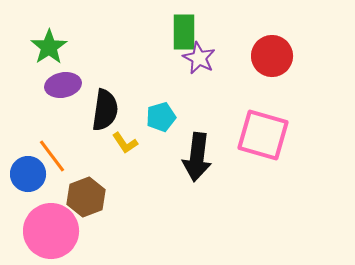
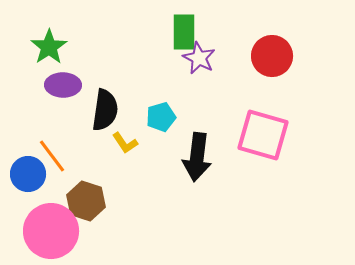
purple ellipse: rotated 12 degrees clockwise
brown hexagon: moved 4 px down; rotated 21 degrees counterclockwise
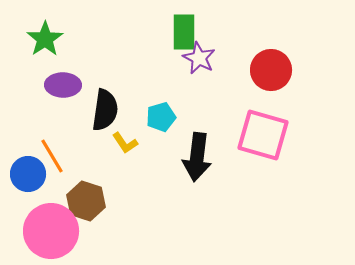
green star: moved 4 px left, 8 px up
red circle: moved 1 px left, 14 px down
orange line: rotated 6 degrees clockwise
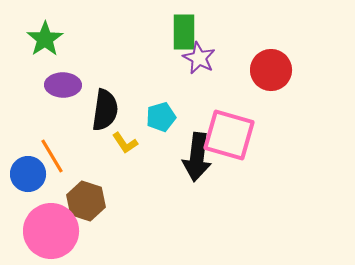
pink square: moved 34 px left
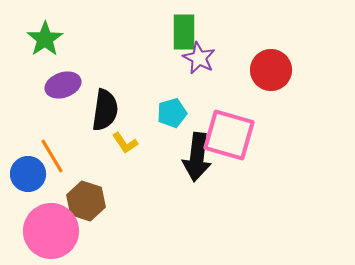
purple ellipse: rotated 20 degrees counterclockwise
cyan pentagon: moved 11 px right, 4 px up
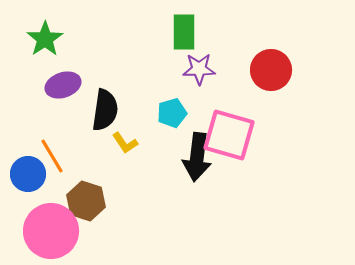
purple star: moved 11 px down; rotated 28 degrees counterclockwise
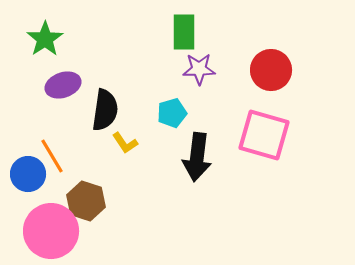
pink square: moved 35 px right
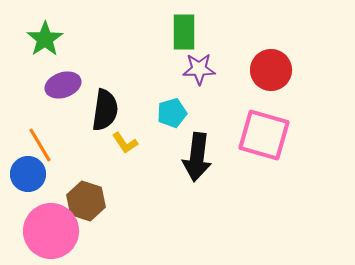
orange line: moved 12 px left, 11 px up
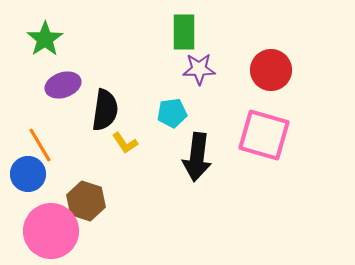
cyan pentagon: rotated 8 degrees clockwise
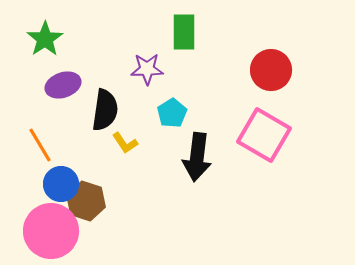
purple star: moved 52 px left
cyan pentagon: rotated 24 degrees counterclockwise
pink square: rotated 14 degrees clockwise
blue circle: moved 33 px right, 10 px down
